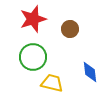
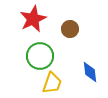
red star: rotated 8 degrees counterclockwise
green circle: moved 7 px right, 1 px up
yellow trapezoid: rotated 95 degrees clockwise
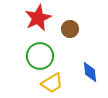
red star: moved 5 px right, 1 px up
yellow trapezoid: rotated 40 degrees clockwise
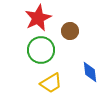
brown circle: moved 2 px down
green circle: moved 1 px right, 6 px up
yellow trapezoid: moved 1 px left
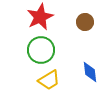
red star: moved 2 px right, 1 px up
brown circle: moved 15 px right, 9 px up
yellow trapezoid: moved 2 px left, 3 px up
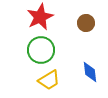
brown circle: moved 1 px right, 1 px down
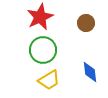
green circle: moved 2 px right
